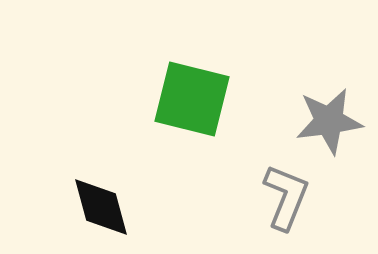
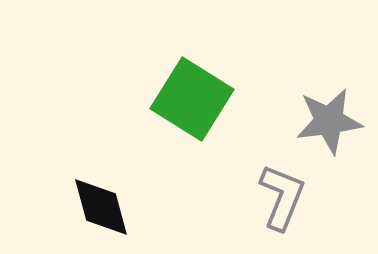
green square: rotated 18 degrees clockwise
gray L-shape: moved 4 px left
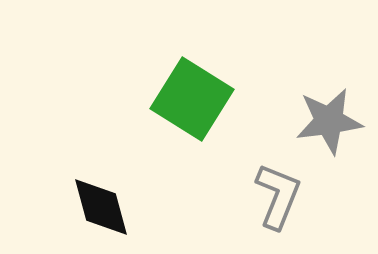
gray L-shape: moved 4 px left, 1 px up
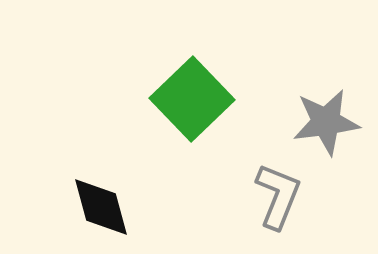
green square: rotated 14 degrees clockwise
gray star: moved 3 px left, 1 px down
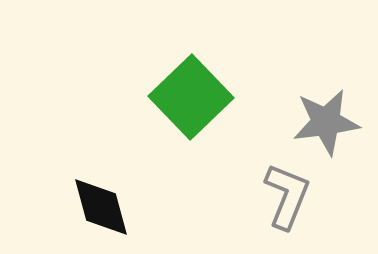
green square: moved 1 px left, 2 px up
gray L-shape: moved 9 px right
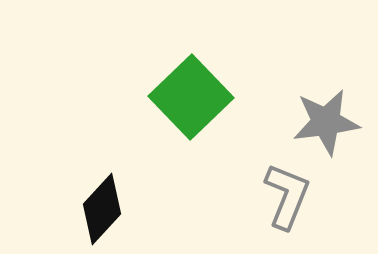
black diamond: moved 1 px right, 2 px down; rotated 58 degrees clockwise
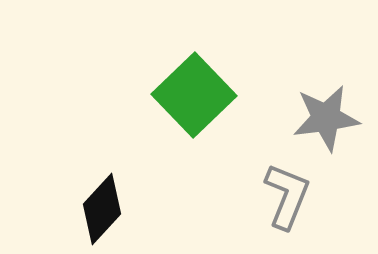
green square: moved 3 px right, 2 px up
gray star: moved 4 px up
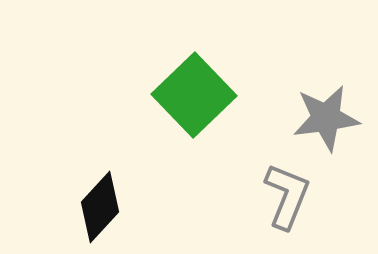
black diamond: moved 2 px left, 2 px up
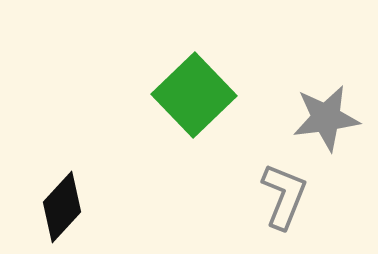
gray L-shape: moved 3 px left
black diamond: moved 38 px left
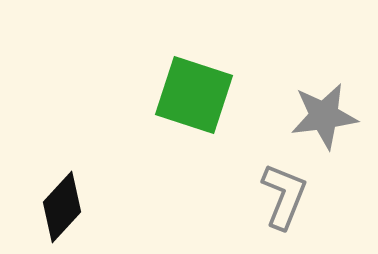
green square: rotated 28 degrees counterclockwise
gray star: moved 2 px left, 2 px up
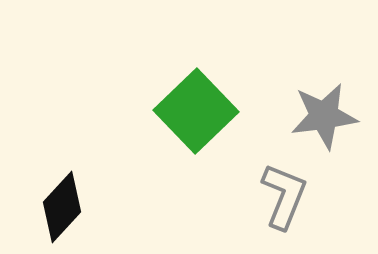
green square: moved 2 px right, 16 px down; rotated 28 degrees clockwise
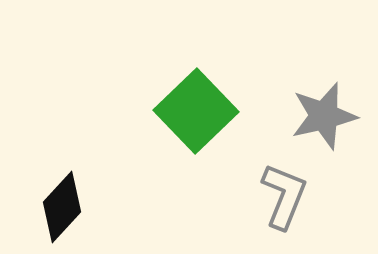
gray star: rotated 6 degrees counterclockwise
